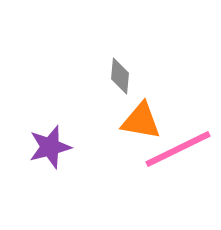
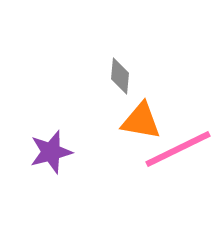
purple star: moved 1 px right, 5 px down
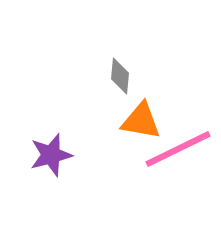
purple star: moved 3 px down
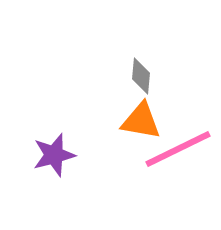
gray diamond: moved 21 px right
purple star: moved 3 px right
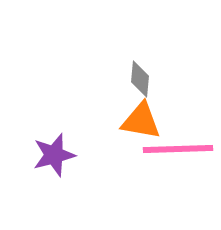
gray diamond: moved 1 px left, 3 px down
pink line: rotated 24 degrees clockwise
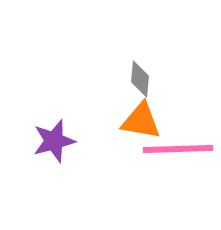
purple star: moved 14 px up
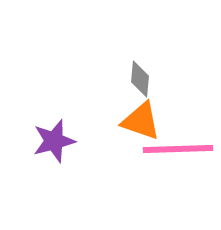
orange triangle: rotated 9 degrees clockwise
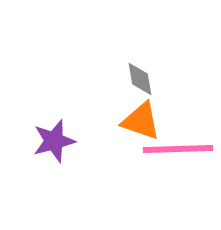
gray diamond: rotated 15 degrees counterclockwise
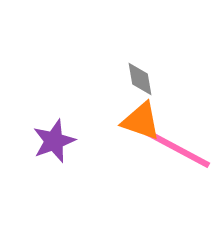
purple star: rotated 6 degrees counterclockwise
pink line: rotated 30 degrees clockwise
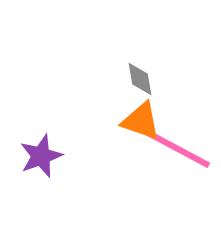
purple star: moved 13 px left, 15 px down
